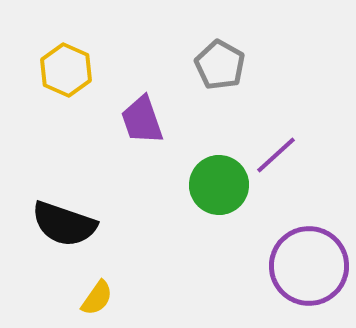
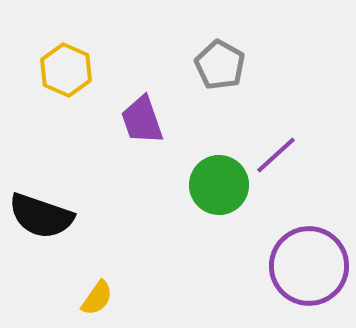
black semicircle: moved 23 px left, 8 px up
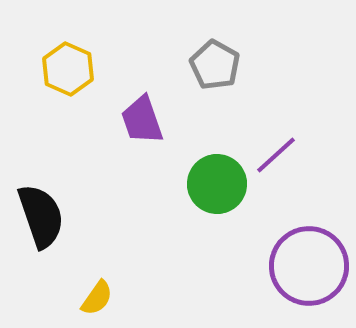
gray pentagon: moved 5 px left
yellow hexagon: moved 2 px right, 1 px up
green circle: moved 2 px left, 1 px up
black semicircle: rotated 128 degrees counterclockwise
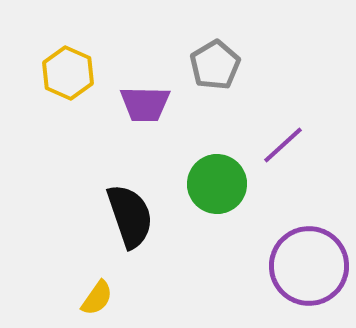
gray pentagon: rotated 12 degrees clockwise
yellow hexagon: moved 4 px down
purple trapezoid: moved 3 px right, 16 px up; rotated 70 degrees counterclockwise
purple line: moved 7 px right, 10 px up
black semicircle: moved 89 px right
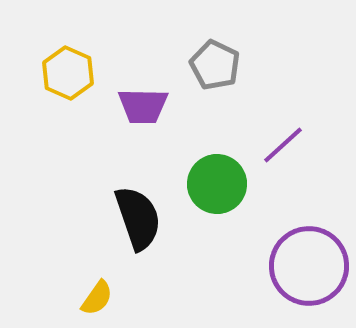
gray pentagon: rotated 15 degrees counterclockwise
purple trapezoid: moved 2 px left, 2 px down
black semicircle: moved 8 px right, 2 px down
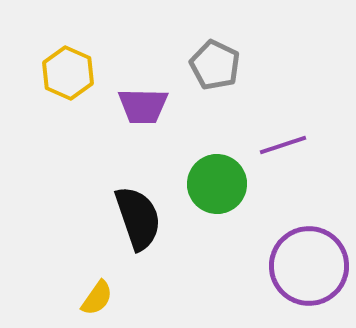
purple line: rotated 24 degrees clockwise
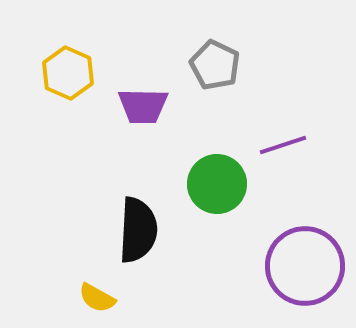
black semicircle: moved 12 px down; rotated 22 degrees clockwise
purple circle: moved 4 px left
yellow semicircle: rotated 84 degrees clockwise
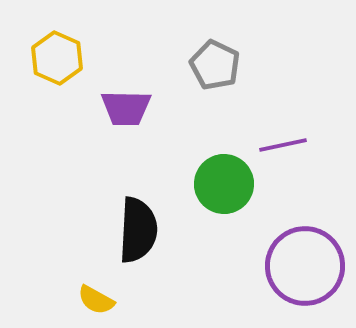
yellow hexagon: moved 11 px left, 15 px up
purple trapezoid: moved 17 px left, 2 px down
purple line: rotated 6 degrees clockwise
green circle: moved 7 px right
yellow semicircle: moved 1 px left, 2 px down
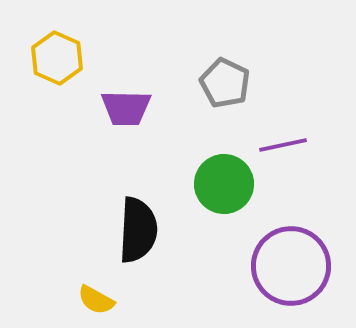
gray pentagon: moved 10 px right, 18 px down
purple circle: moved 14 px left
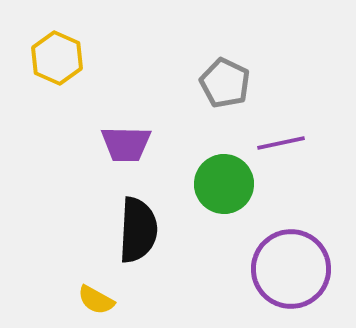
purple trapezoid: moved 36 px down
purple line: moved 2 px left, 2 px up
purple circle: moved 3 px down
